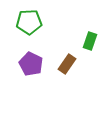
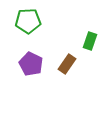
green pentagon: moved 1 px left, 1 px up
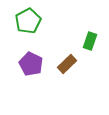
green pentagon: rotated 25 degrees counterclockwise
brown rectangle: rotated 12 degrees clockwise
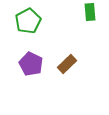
green rectangle: moved 29 px up; rotated 24 degrees counterclockwise
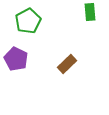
purple pentagon: moved 15 px left, 5 px up
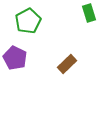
green rectangle: moved 1 px left, 1 px down; rotated 12 degrees counterclockwise
purple pentagon: moved 1 px left, 1 px up
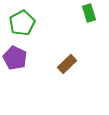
green pentagon: moved 6 px left, 2 px down
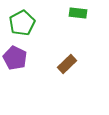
green rectangle: moved 11 px left; rotated 66 degrees counterclockwise
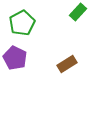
green rectangle: moved 1 px up; rotated 54 degrees counterclockwise
brown rectangle: rotated 12 degrees clockwise
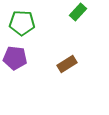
green pentagon: rotated 30 degrees clockwise
purple pentagon: rotated 20 degrees counterclockwise
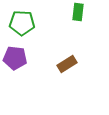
green rectangle: rotated 36 degrees counterclockwise
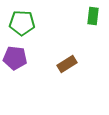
green rectangle: moved 15 px right, 4 px down
